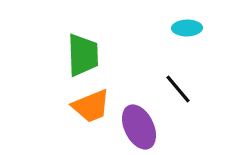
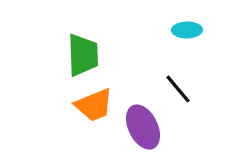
cyan ellipse: moved 2 px down
orange trapezoid: moved 3 px right, 1 px up
purple ellipse: moved 4 px right
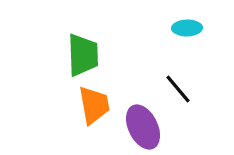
cyan ellipse: moved 2 px up
orange trapezoid: rotated 78 degrees counterclockwise
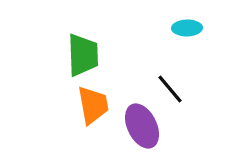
black line: moved 8 px left
orange trapezoid: moved 1 px left
purple ellipse: moved 1 px left, 1 px up
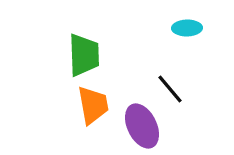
green trapezoid: moved 1 px right
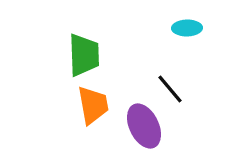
purple ellipse: moved 2 px right
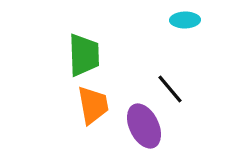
cyan ellipse: moved 2 px left, 8 px up
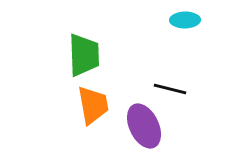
black line: rotated 36 degrees counterclockwise
